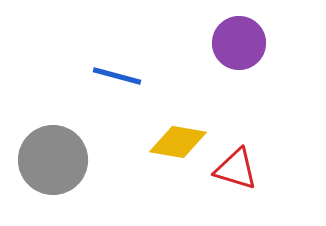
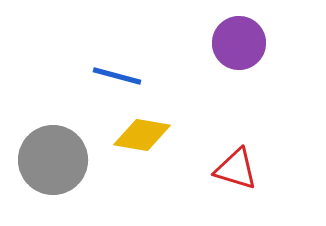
yellow diamond: moved 36 px left, 7 px up
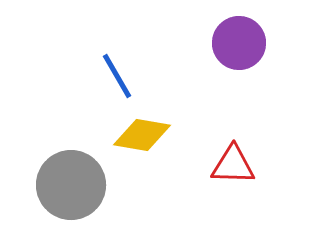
blue line: rotated 45 degrees clockwise
gray circle: moved 18 px right, 25 px down
red triangle: moved 3 px left, 4 px up; rotated 15 degrees counterclockwise
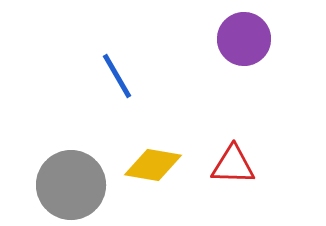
purple circle: moved 5 px right, 4 px up
yellow diamond: moved 11 px right, 30 px down
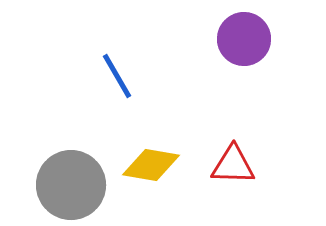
yellow diamond: moved 2 px left
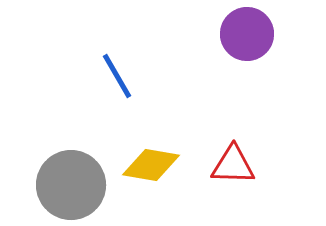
purple circle: moved 3 px right, 5 px up
